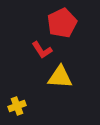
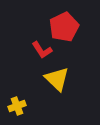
red pentagon: moved 2 px right, 4 px down
yellow triangle: moved 3 px left, 2 px down; rotated 40 degrees clockwise
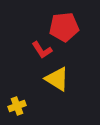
red pentagon: rotated 20 degrees clockwise
yellow triangle: rotated 12 degrees counterclockwise
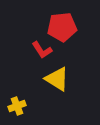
red pentagon: moved 2 px left
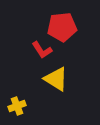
yellow triangle: moved 1 px left
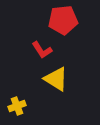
red pentagon: moved 1 px right, 7 px up
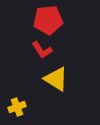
red pentagon: moved 15 px left
yellow cross: moved 1 px down
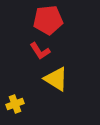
red L-shape: moved 2 px left, 1 px down
yellow cross: moved 2 px left, 3 px up
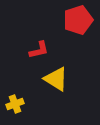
red pentagon: moved 30 px right; rotated 12 degrees counterclockwise
red L-shape: moved 1 px left, 1 px up; rotated 70 degrees counterclockwise
